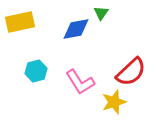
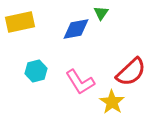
yellow star: moved 2 px left; rotated 20 degrees counterclockwise
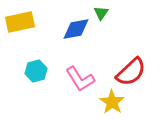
pink L-shape: moved 3 px up
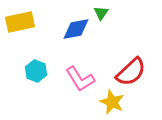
cyan hexagon: rotated 25 degrees counterclockwise
yellow star: rotated 10 degrees counterclockwise
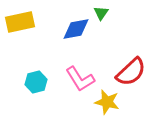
cyan hexagon: moved 11 px down; rotated 25 degrees clockwise
yellow star: moved 5 px left; rotated 10 degrees counterclockwise
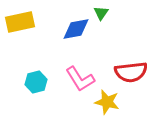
red semicircle: rotated 36 degrees clockwise
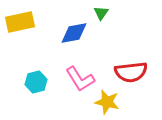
blue diamond: moved 2 px left, 4 px down
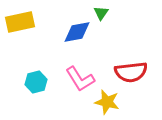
blue diamond: moved 3 px right, 1 px up
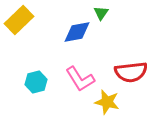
yellow rectangle: moved 1 px left, 2 px up; rotated 32 degrees counterclockwise
